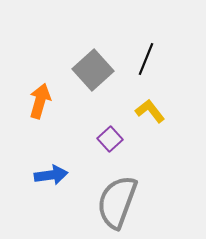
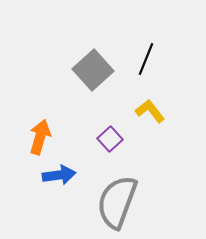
orange arrow: moved 36 px down
blue arrow: moved 8 px right
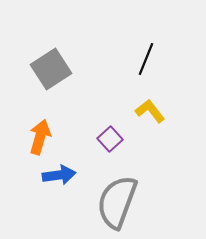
gray square: moved 42 px left, 1 px up; rotated 9 degrees clockwise
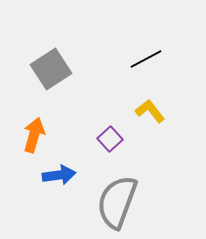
black line: rotated 40 degrees clockwise
orange arrow: moved 6 px left, 2 px up
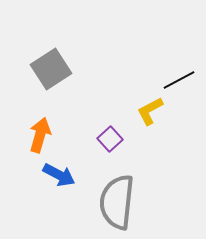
black line: moved 33 px right, 21 px down
yellow L-shape: rotated 80 degrees counterclockwise
orange arrow: moved 6 px right
blue arrow: rotated 36 degrees clockwise
gray semicircle: rotated 14 degrees counterclockwise
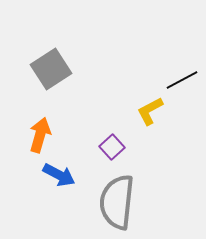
black line: moved 3 px right
purple square: moved 2 px right, 8 px down
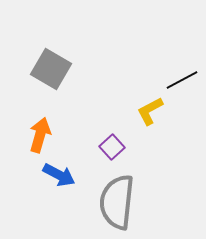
gray square: rotated 27 degrees counterclockwise
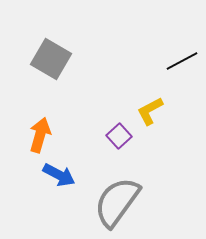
gray square: moved 10 px up
black line: moved 19 px up
purple square: moved 7 px right, 11 px up
gray semicircle: rotated 30 degrees clockwise
